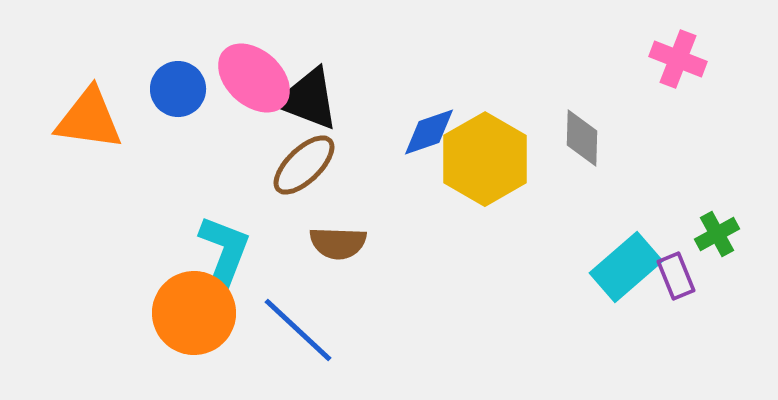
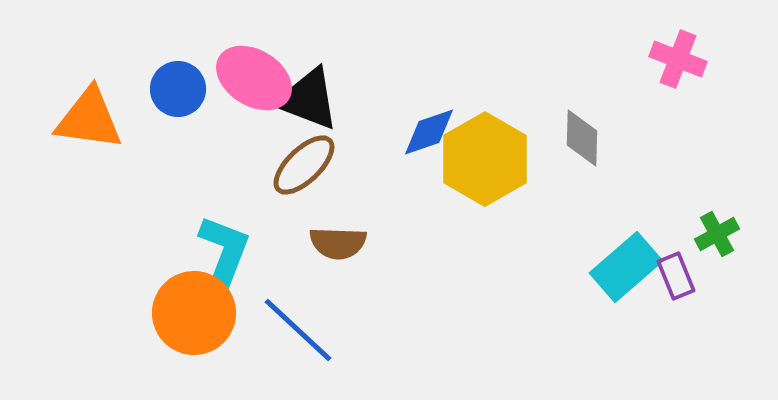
pink ellipse: rotated 10 degrees counterclockwise
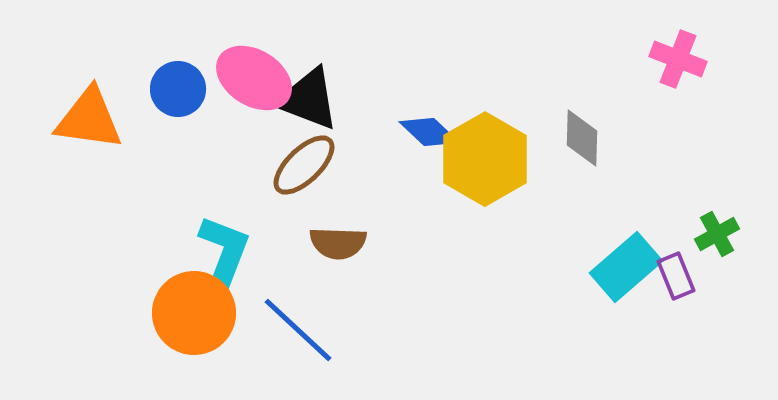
blue diamond: rotated 62 degrees clockwise
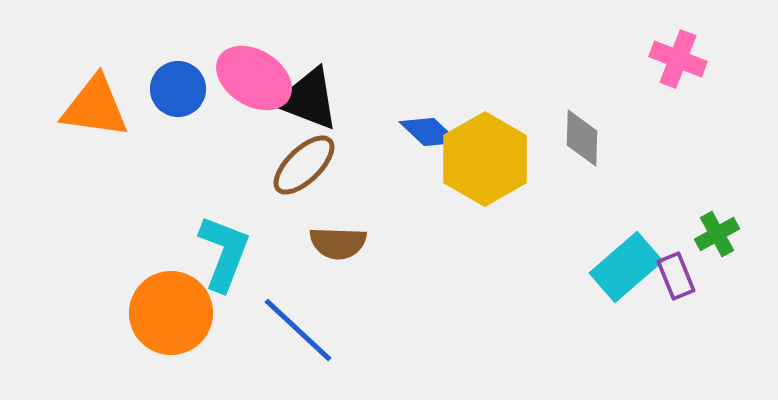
orange triangle: moved 6 px right, 12 px up
orange circle: moved 23 px left
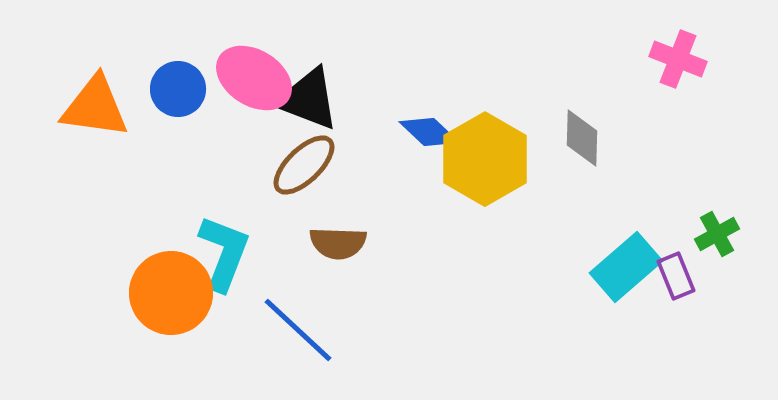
orange circle: moved 20 px up
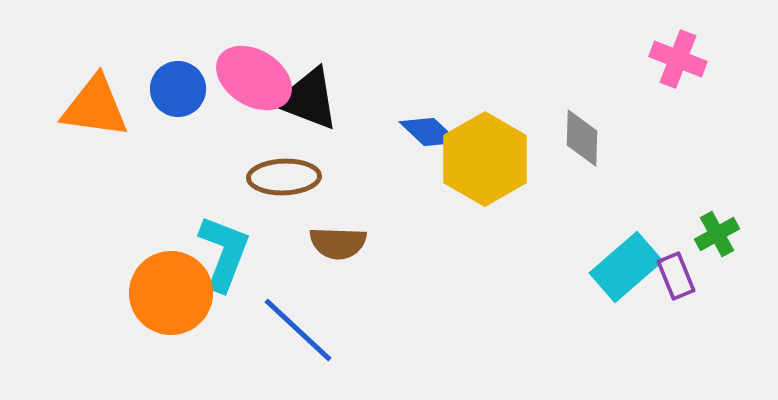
brown ellipse: moved 20 px left, 12 px down; rotated 42 degrees clockwise
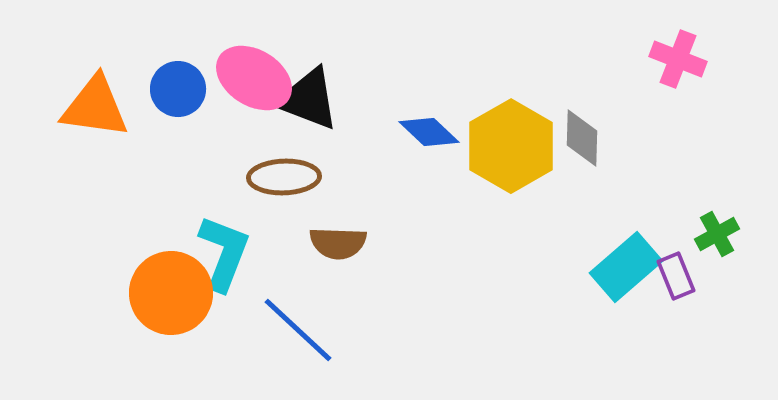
yellow hexagon: moved 26 px right, 13 px up
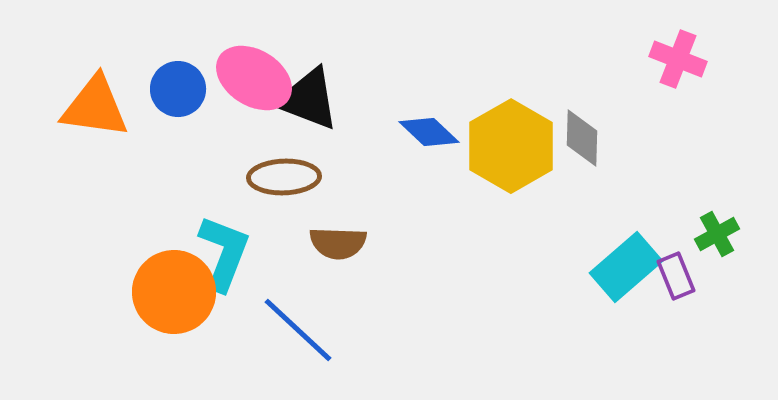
orange circle: moved 3 px right, 1 px up
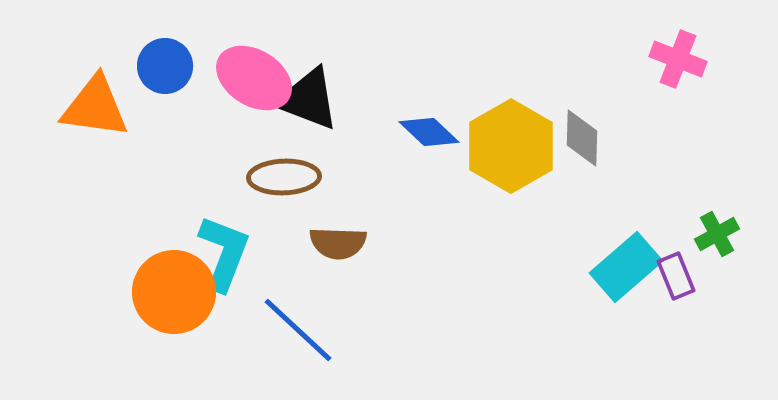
blue circle: moved 13 px left, 23 px up
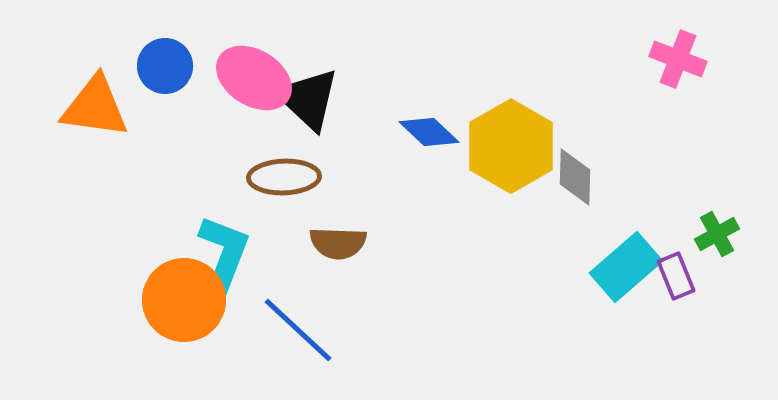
black triangle: rotated 22 degrees clockwise
gray diamond: moved 7 px left, 39 px down
orange circle: moved 10 px right, 8 px down
